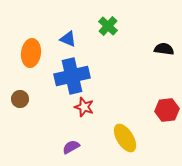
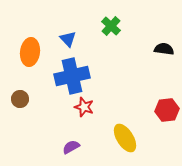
green cross: moved 3 px right
blue triangle: rotated 24 degrees clockwise
orange ellipse: moved 1 px left, 1 px up
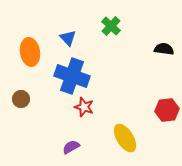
blue triangle: moved 1 px up
orange ellipse: rotated 16 degrees counterclockwise
blue cross: rotated 32 degrees clockwise
brown circle: moved 1 px right
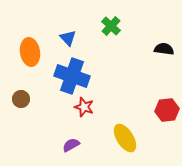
purple semicircle: moved 2 px up
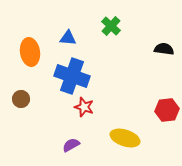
blue triangle: rotated 42 degrees counterclockwise
yellow ellipse: rotated 40 degrees counterclockwise
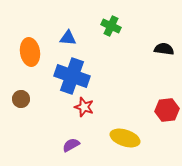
green cross: rotated 18 degrees counterclockwise
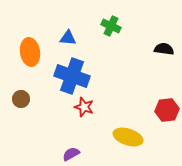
yellow ellipse: moved 3 px right, 1 px up
purple semicircle: moved 9 px down
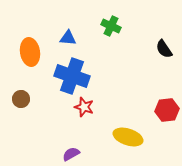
black semicircle: rotated 132 degrees counterclockwise
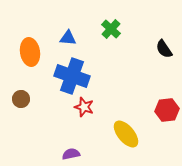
green cross: moved 3 px down; rotated 18 degrees clockwise
yellow ellipse: moved 2 px left, 3 px up; rotated 32 degrees clockwise
purple semicircle: rotated 18 degrees clockwise
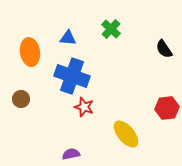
red hexagon: moved 2 px up
